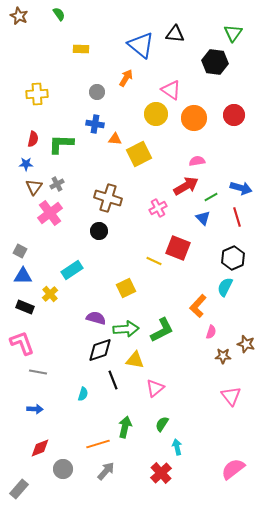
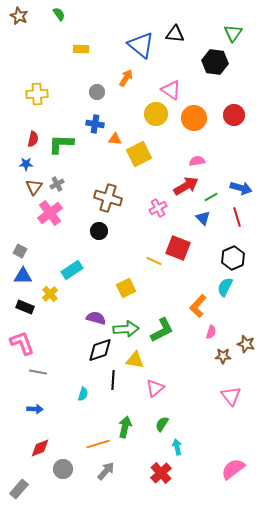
black line at (113, 380): rotated 24 degrees clockwise
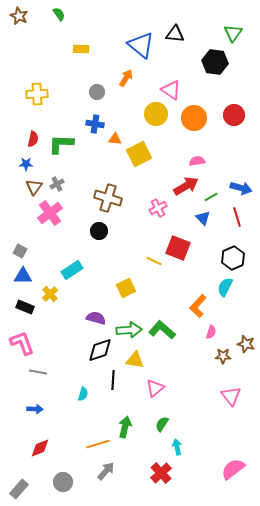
green arrow at (126, 329): moved 3 px right, 1 px down
green L-shape at (162, 330): rotated 112 degrees counterclockwise
gray circle at (63, 469): moved 13 px down
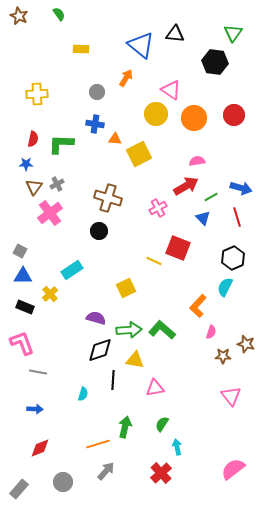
pink triangle at (155, 388): rotated 30 degrees clockwise
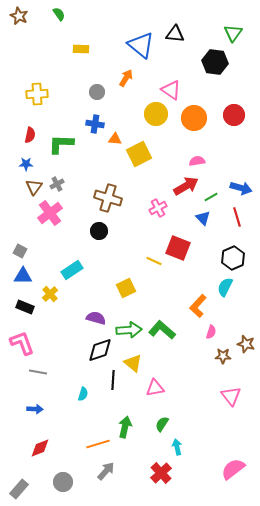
red semicircle at (33, 139): moved 3 px left, 4 px up
yellow triangle at (135, 360): moved 2 px left, 3 px down; rotated 30 degrees clockwise
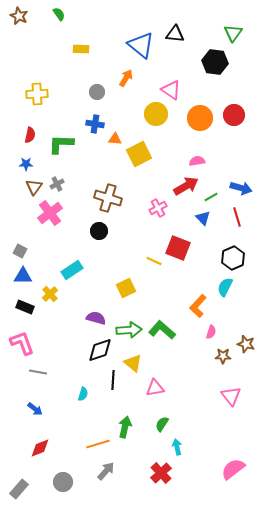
orange circle at (194, 118): moved 6 px right
blue arrow at (35, 409): rotated 35 degrees clockwise
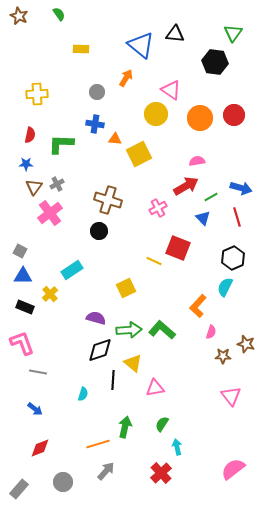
brown cross at (108, 198): moved 2 px down
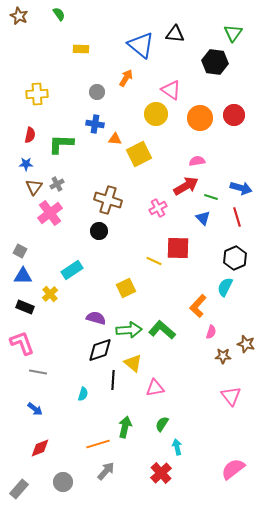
green line at (211, 197): rotated 48 degrees clockwise
red square at (178, 248): rotated 20 degrees counterclockwise
black hexagon at (233, 258): moved 2 px right
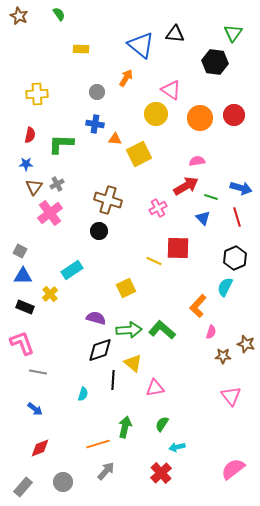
cyan arrow at (177, 447): rotated 91 degrees counterclockwise
gray rectangle at (19, 489): moved 4 px right, 2 px up
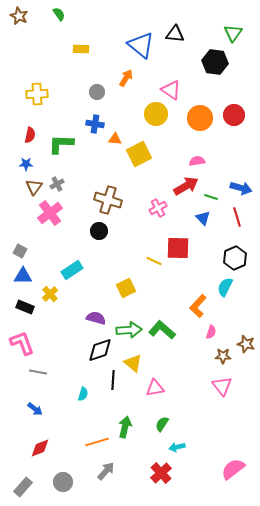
pink triangle at (231, 396): moved 9 px left, 10 px up
orange line at (98, 444): moved 1 px left, 2 px up
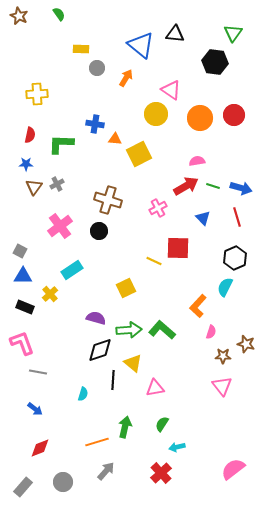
gray circle at (97, 92): moved 24 px up
green line at (211, 197): moved 2 px right, 11 px up
pink cross at (50, 213): moved 10 px right, 13 px down
